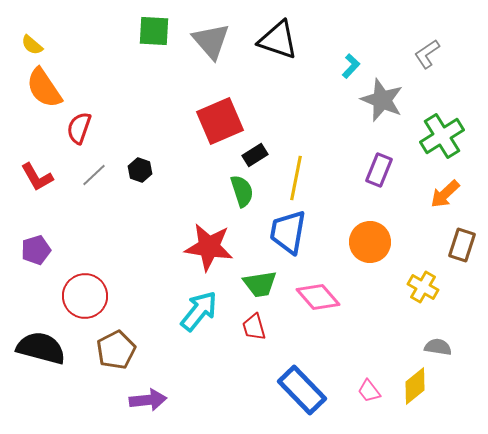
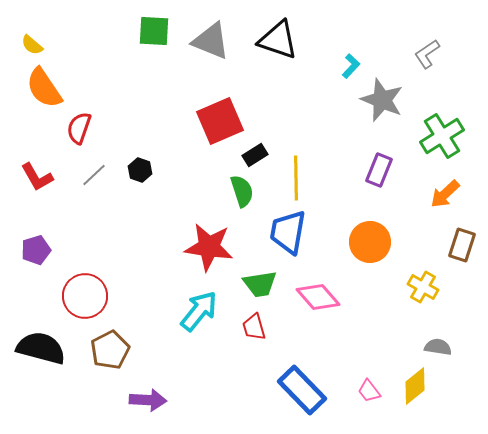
gray triangle: rotated 27 degrees counterclockwise
yellow line: rotated 12 degrees counterclockwise
brown pentagon: moved 6 px left
purple arrow: rotated 9 degrees clockwise
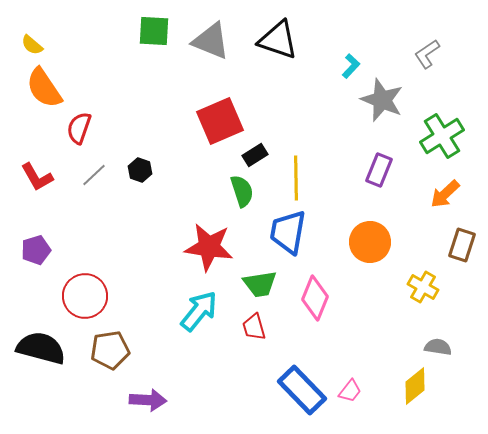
pink diamond: moved 3 px left, 1 px down; rotated 63 degrees clockwise
brown pentagon: rotated 18 degrees clockwise
pink trapezoid: moved 19 px left; rotated 105 degrees counterclockwise
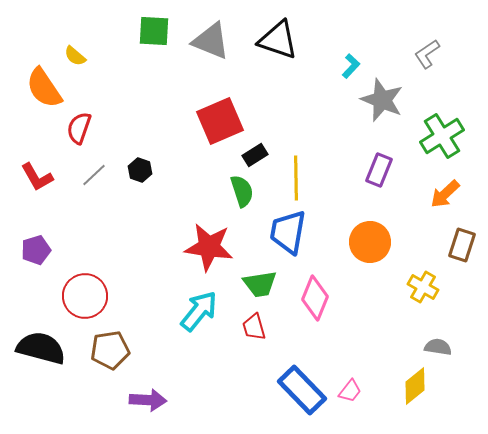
yellow semicircle: moved 43 px right, 11 px down
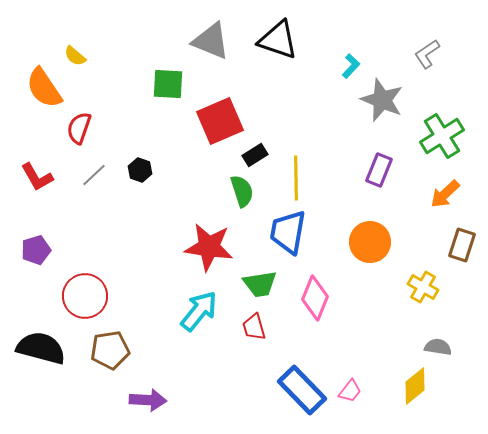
green square: moved 14 px right, 53 px down
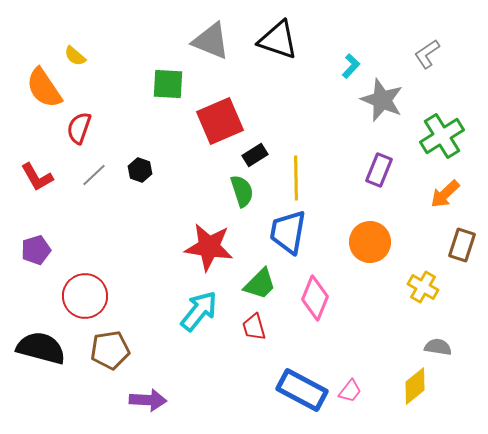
green trapezoid: rotated 36 degrees counterclockwise
blue rectangle: rotated 18 degrees counterclockwise
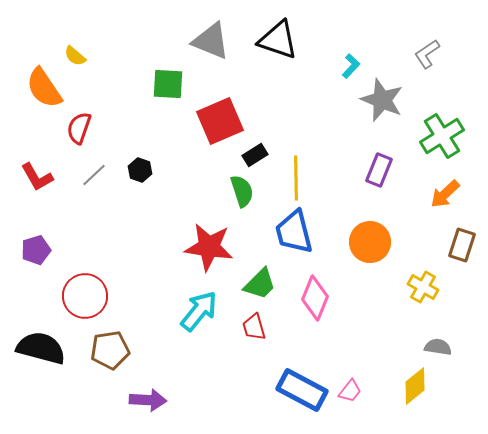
blue trapezoid: moved 6 px right; rotated 24 degrees counterclockwise
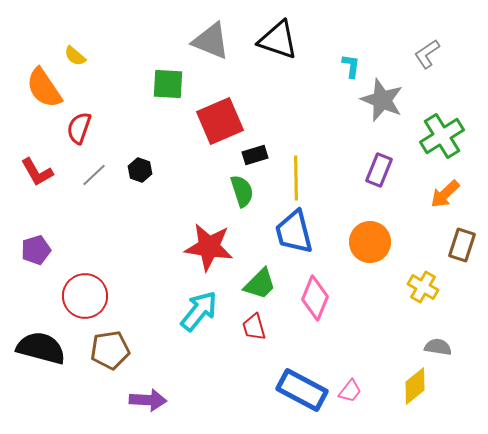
cyan L-shape: rotated 35 degrees counterclockwise
black rectangle: rotated 15 degrees clockwise
red L-shape: moved 5 px up
